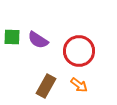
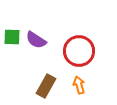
purple semicircle: moved 2 px left
orange arrow: rotated 144 degrees counterclockwise
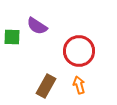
purple semicircle: moved 1 px right, 14 px up
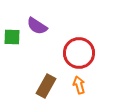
red circle: moved 2 px down
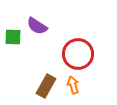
green square: moved 1 px right
red circle: moved 1 px left, 1 px down
orange arrow: moved 6 px left
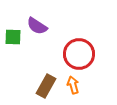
red circle: moved 1 px right
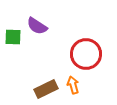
red circle: moved 7 px right
brown rectangle: moved 3 px down; rotated 35 degrees clockwise
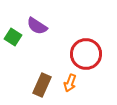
green square: rotated 30 degrees clockwise
orange arrow: moved 3 px left, 2 px up; rotated 144 degrees counterclockwise
brown rectangle: moved 4 px left, 4 px up; rotated 40 degrees counterclockwise
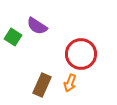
red circle: moved 5 px left
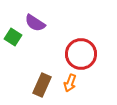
purple semicircle: moved 2 px left, 3 px up
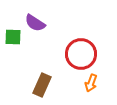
green square: rotated 30 degrees counterclockwise
orange arrow: moved 21 px right
